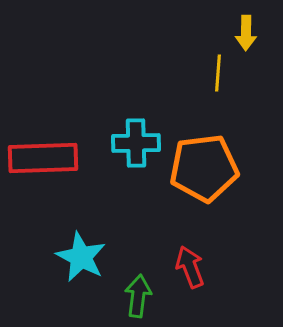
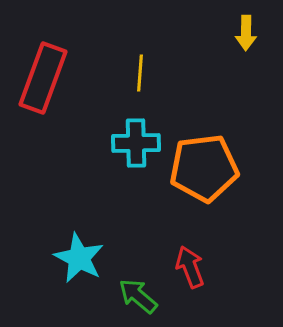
yellow line: moved 78 px left
red rectangle: moved 80 px up; rotated 68 degrees counterclockwise
cyan star: moved 2 px left, 1 px down
green arrow: rotated 57 degrees counterclockwise
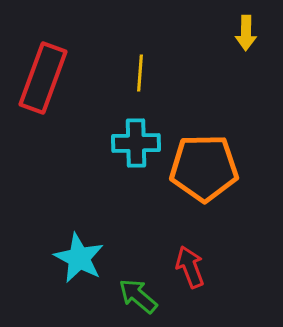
orange pentagon: rotated 6 degrees clockwise
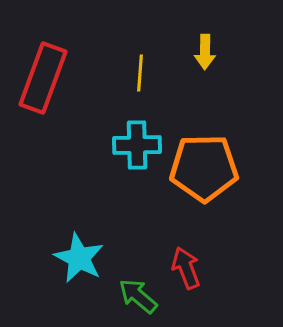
yellow arrow: moved 41 px left, 19 px down
cyan cross: moved 1 px right, 2 px down
red arrow: moved 4 px left, 1 px down
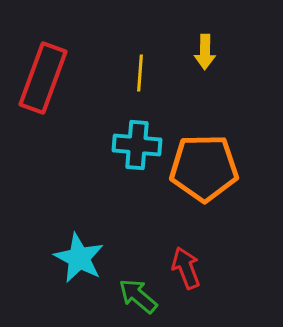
cyan cross: rotated 6 degrees clockwise
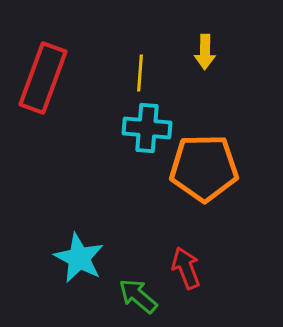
cyan cross: moved 10 px right, 17 px up
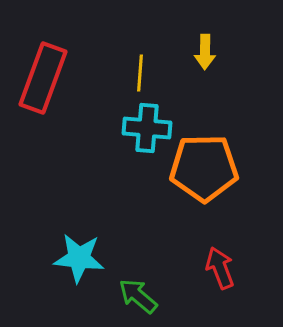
cyan star: rotated 21 degrees counterclockwise
red arrow: moved 34 px right
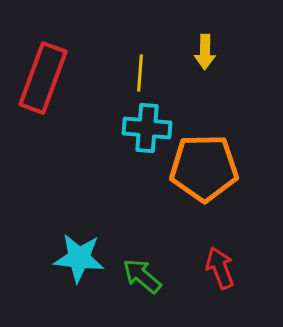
green arrow: moved 4 px right, 20 px up
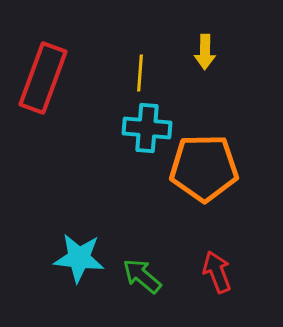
red arrow: moved 3 px left, 4 px down
